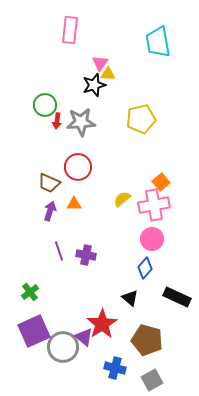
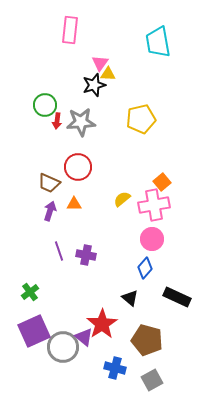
orange square: moved 1 px right
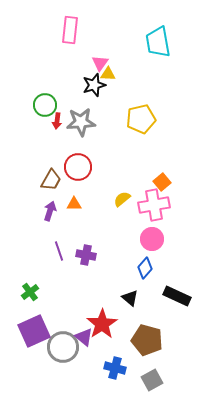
brown trapezoid: moved 2 px right, 3 px up; rotated 85 degrees counterclockwise
black rectangle: moved 1 px up
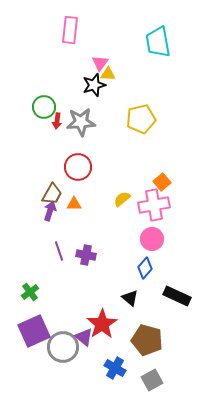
green circle: moved 1 px left, 2 px down
brown trapezoid: moved 1 px right, 14 px down
blue cross: rotated 15 degrees clockwise
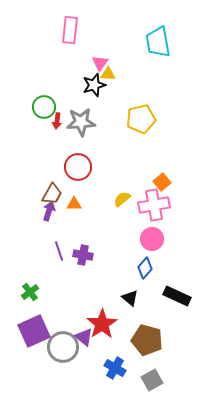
purple arrow: moved 1 px left
purple cross: moved 3 px left
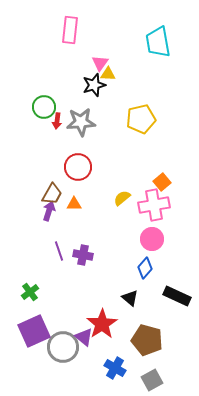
yellow semicircle: moved 1 px up
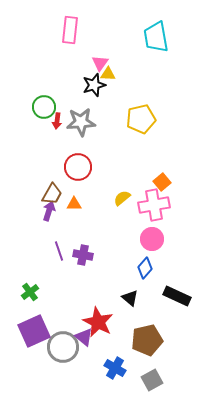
cyan trapezoid: moved 2 px left, 5 px up
red star: moved 4 px left, 2 px up; rotated 12 degrees counterclockwise
brown pentagon: rotated 28 degrees counterclockwise
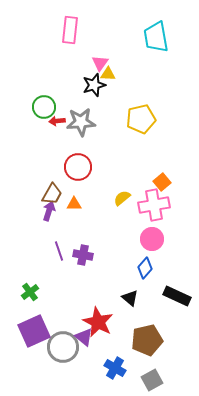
red arrow: rotated 77 degrees clockwise
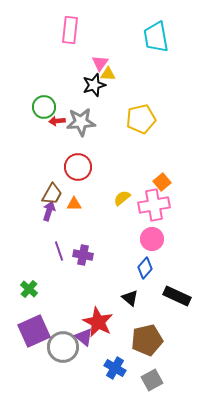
green cross: moved 1 px left, 3 px up; rotated 12 degrees counterclockwise
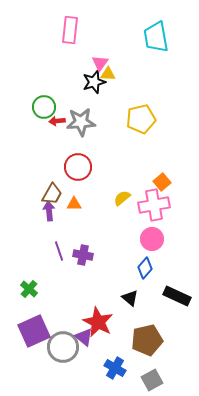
black star: moved 3 px up
purple arrow: rotated 24 degrees counterclockwise
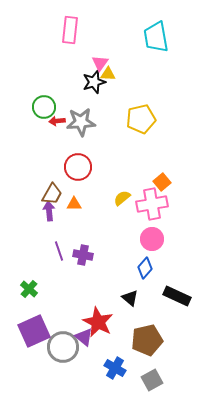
pink cross: moved 2 px left, 1 px up
